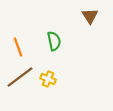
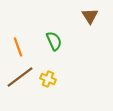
green semicircle: rotated 12 degrees counterclockwise
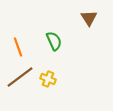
brown triangle: moved 1 px left, 2 px down
